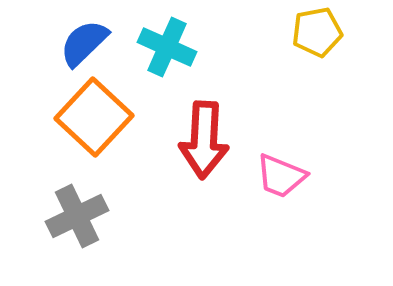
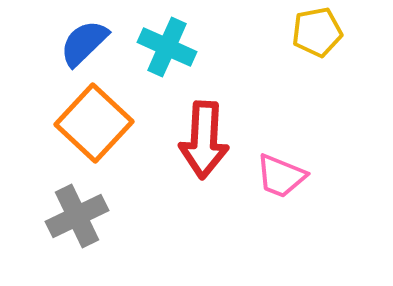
orange square: moved 6 px down
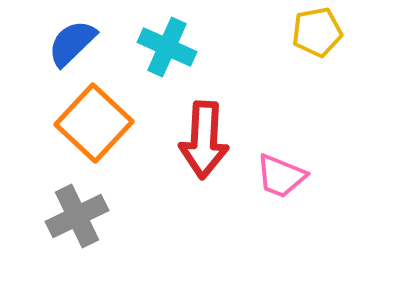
blue semicircle: moved 12 px left
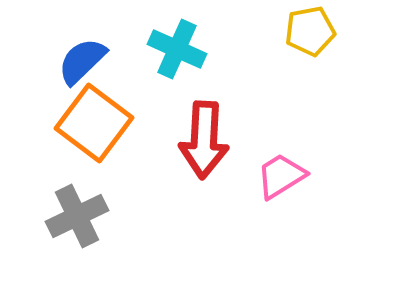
yellow pentagon: moved 7 px left, 1 px up
blue semicircle: moved 10 px right, 18 px down
cyan cross: moved 10 px right, 2 px down
orange square: rotated 6 degrees counterclockwise
pink trapezoid: rotated 126 degrees clockwise
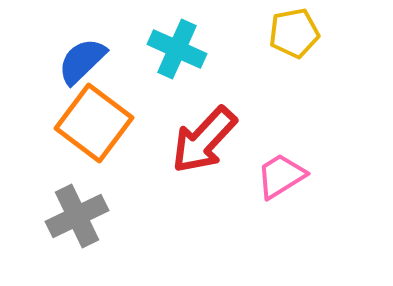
yellow pentagon: moved 16 px left, 2 px down
red arrow: rotated 40 degrees clockwise
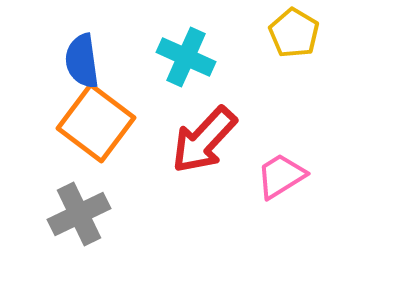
yellow pentagon: rotated 30 degrees counterclockwise
cyan cross: moved 9 px right, 8 px down
blue semicircle: rotated 54 degrees counterclockwise
orange square: moved 2 px right
gray cross: moved 2 px right, 2 px up
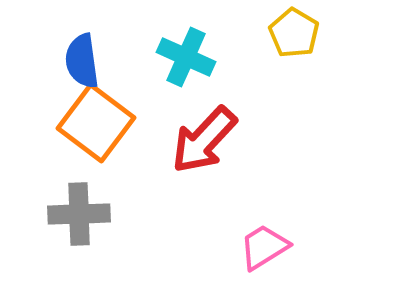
pink trapezoid: moved 17 px left, 71 px down
gray cross: rotated 24 degrees clockwise
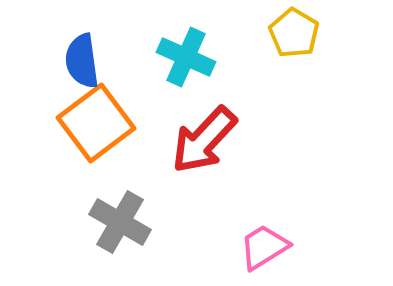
orange square: rotated 16 degrees clockwise
gray cross: moved 41 px right, 8 px down; rotated 32 degrees clockwise
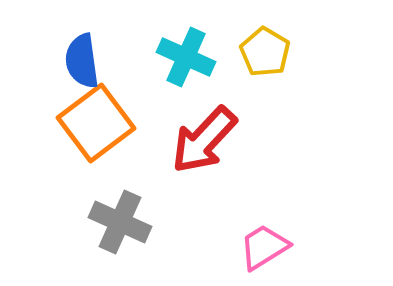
yellow pentagon: moved 29 px left, 19 px down
gray cross: rotated 6 degrees counterclockwise
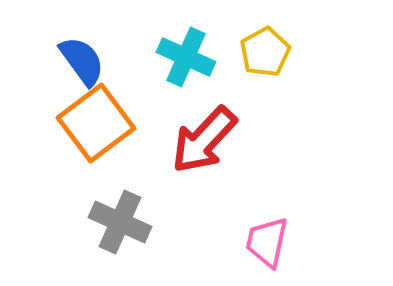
yellow pentagon: rotated 12 degrees clockwise
blue semicircle: rotated 152 degrees clockwise
pink trapezoid: moved 3 px right, 5 px up; rotated 46 degrees counterclockwise
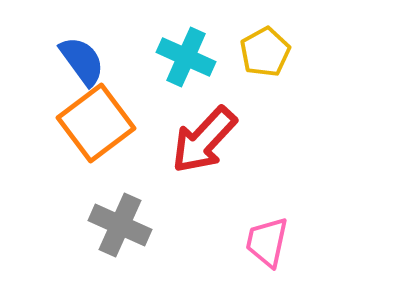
gray cross: moved 3 px down
